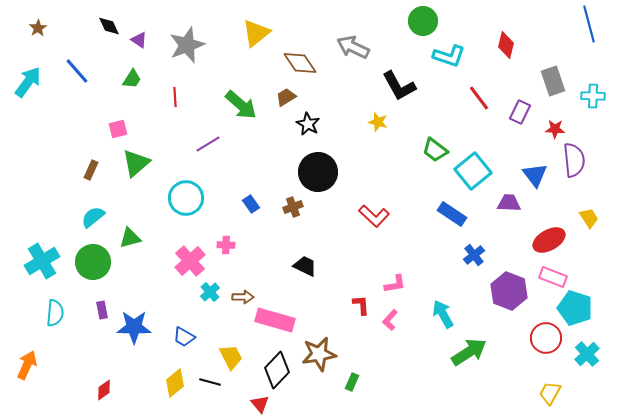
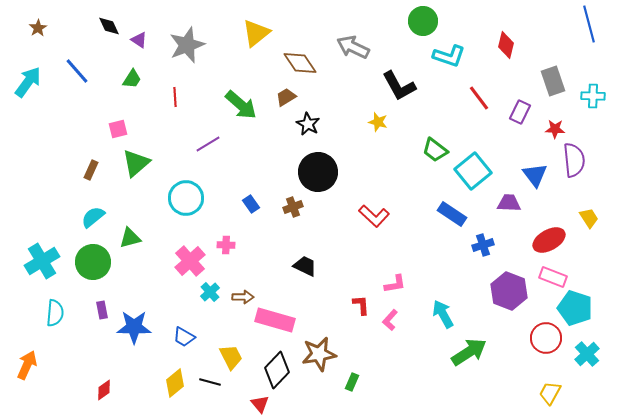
blue cross at (474, 255): moved 9 px right, 10 px up; rotated 20 degrees clockwise
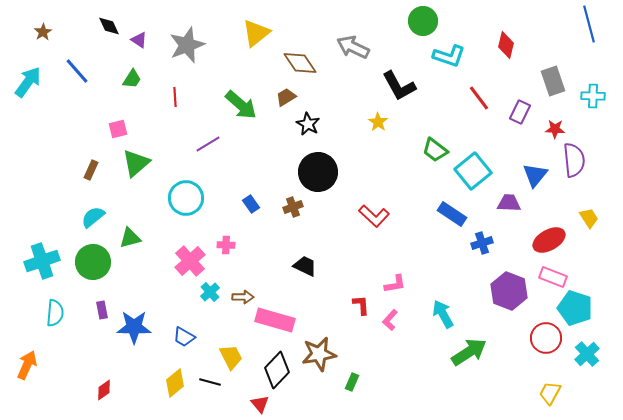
brown star at (38, 28): moved 5 px right, 4 px down
yellow star at (378, 122): rotated 18 degrees clockwise
blue triangle at (535, 175): rotated 16 degrees clockwise
blue cross at (483, 245): moved 1 px left, 2 px up
cyan cross at (42, 261): rotated 12 degrees clockwise
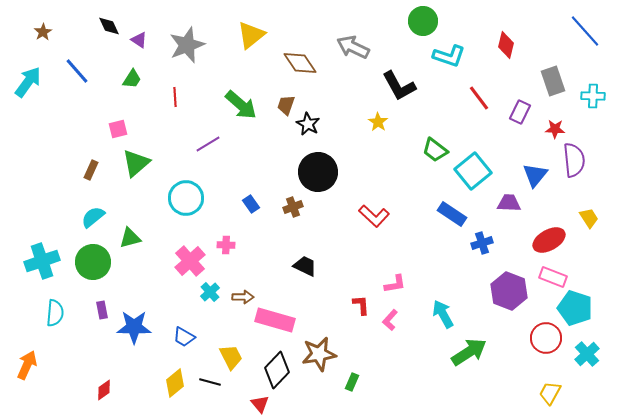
blue line at (589, 24): moved 4 px left, 7 px down; rotated 27 degrees counterclockwise
yellow triangle at (256, 33): moved 5 px left, 2 px down
brown trapezoid at (286, 97): moved 8 px down; rotated 40 degrees counterclockwise
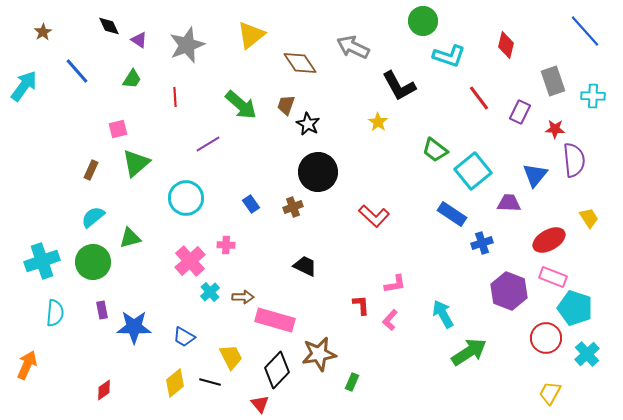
cyan arrow at (28, 82): moved 4 px left, 4 px down
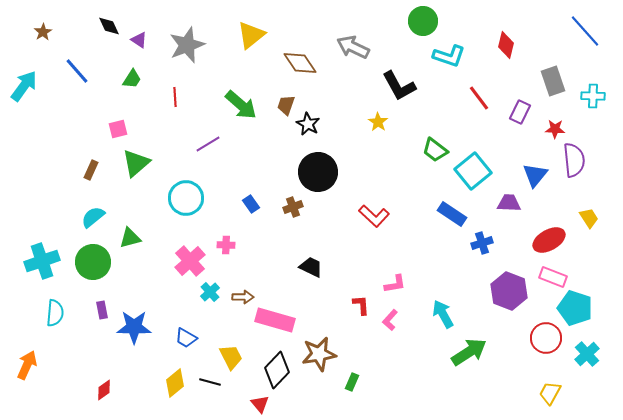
black trapezoid at (305, 266): moved 6 px right, 1 px down
blue trapezoid at (184, 337): moved 2 px right, 1 px down
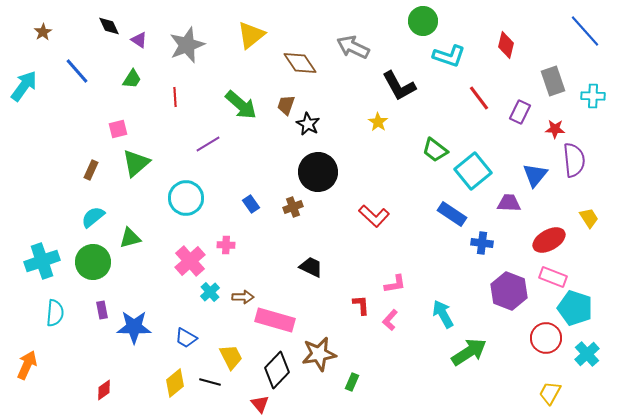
blue cross at (482, 243): rotated 25 degrees clockwise
